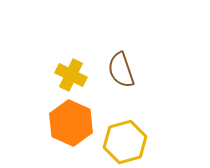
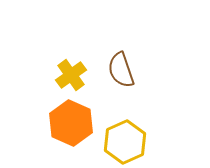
yellow cross: rotated 28 degrees clockwise
yellow hexagon: rotated 9 degrees counterclockwise
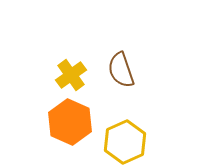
orange hexagon: moved 1 px left, 1 px up
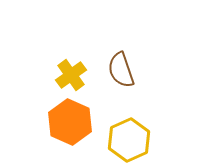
yellow hexagon: moved 4 px right, 2 px up
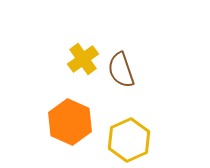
yellow cross: moved 12 px right, 16 px up
